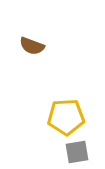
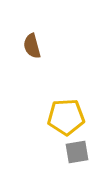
brown semicircle: rotated 55 degrees clockwise
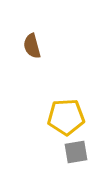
gray square: moved 1 px left
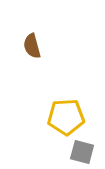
gray square: moved 6 px right; rotated 25 degrees clockwise
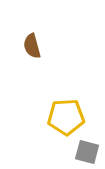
gray square: moved 5 px right
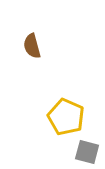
yellow pentagon: rotated 27 degrees clockwise
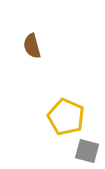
gray square: moved 1 px up
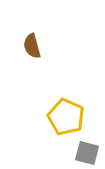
gray square: moved 2 px down
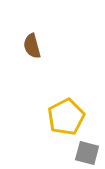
yellow pentagon: rotated 21 degrees clockwise
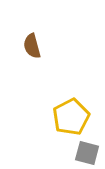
yellow pentagon: moved 5 px right
